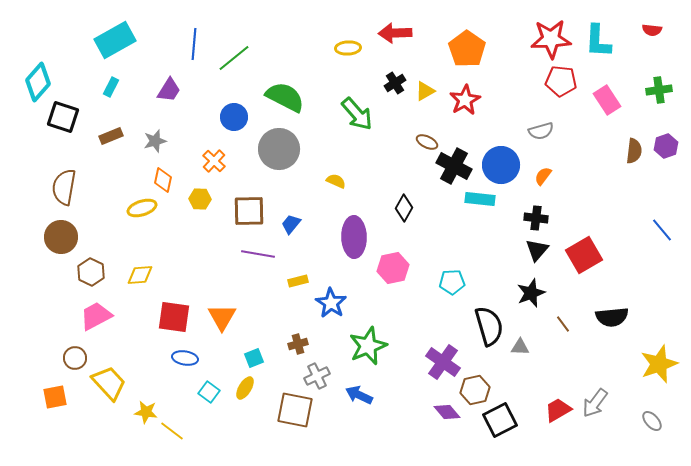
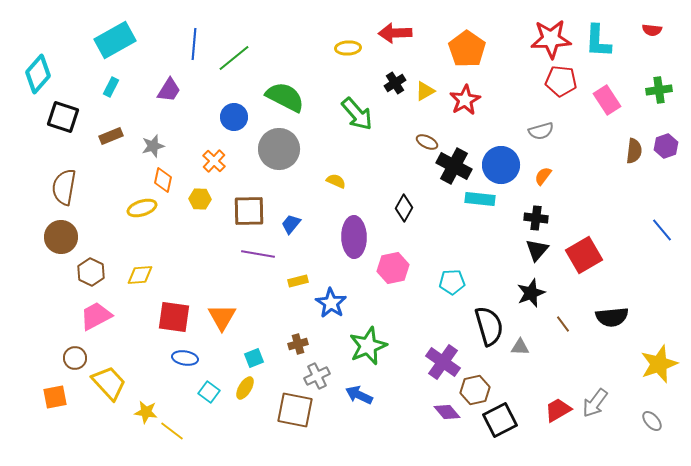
cyan diamond at (38, 82): moved 8 px up
gray star at (155, 141): moved 2 px left, 5 px down
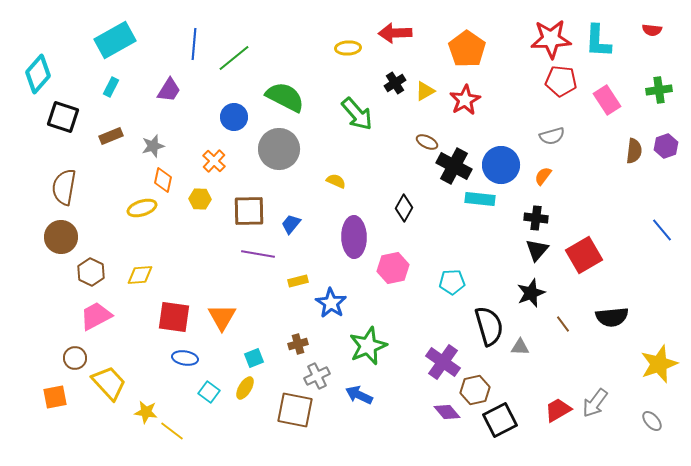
gray semicircle at (541, 131): moved 11 px right, 5 px down
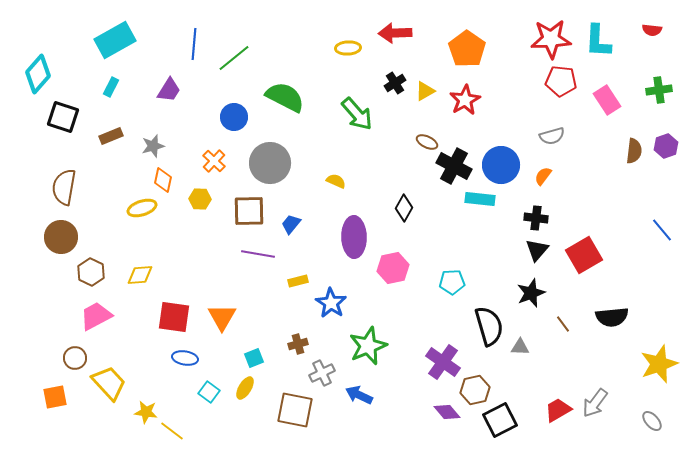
gray circle at (279, 149): moved 9 px left, 14 px down
gray cross at (317, 376): moved 5 px right, 3 px up
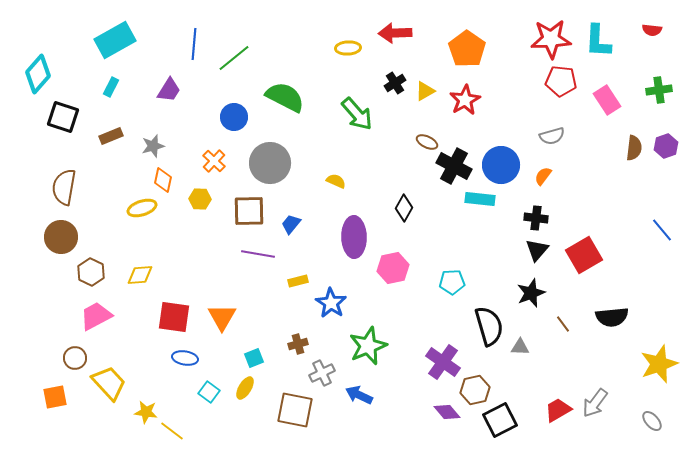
brown semicircle at (634, 151): moved 3 px up
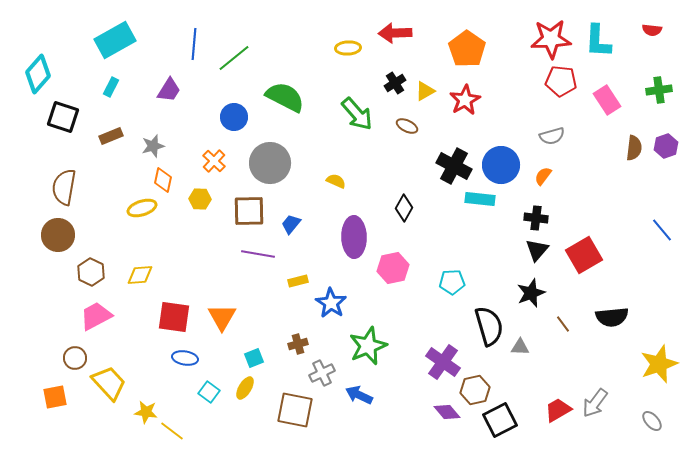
brown ellipse at (427, 142): moved 20 px left, 16 px up
brown circle at (61, 237): moved 3 px left, 2 px up
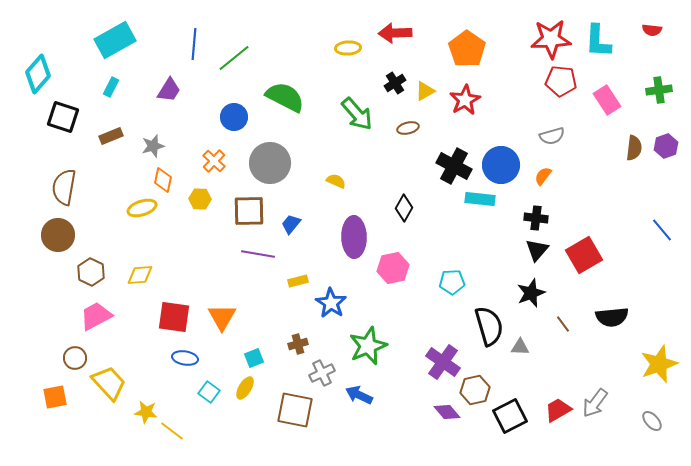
brown ellipse at (407, 126): moved 1 px right, 2 px down; rotated 40 degrees counterclockwise
black square at (500, 420): moved 10 px right, 4 px up
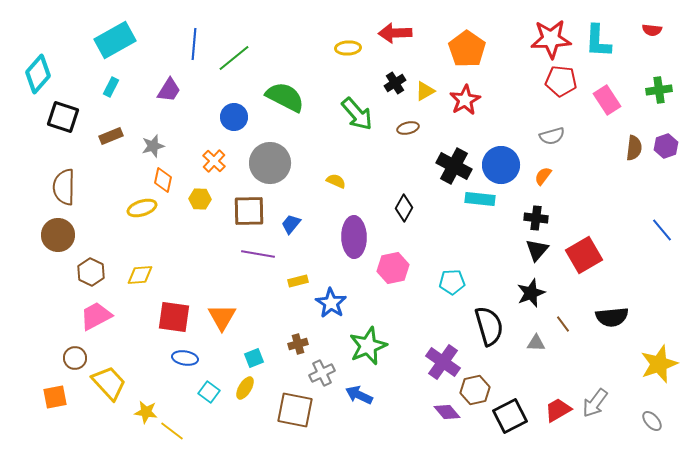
brown semicircle at (64, 187): rotated 9 degrees counterclockwise
gray triangle at (520, 347): moved 16 px right, 4 px up
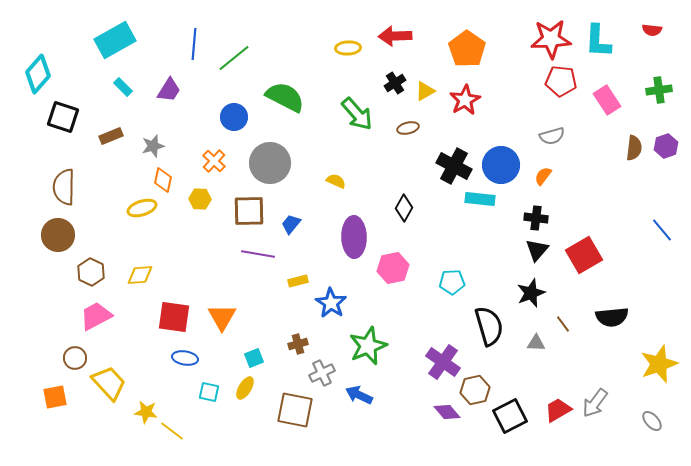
red arrow at (395, 33): moved 3 px down
cyan rectangle at (111, 87): moved 12 px right; rotated 72 degrees counterclockwise
cyan square at (209, 392): rotated 25 degrees counterclockwise
